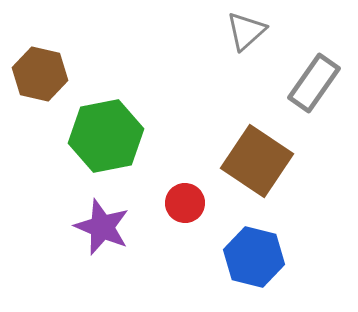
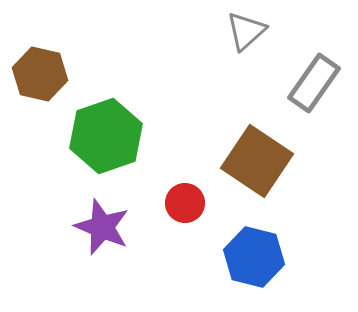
green hexagon: rotated 8 degrees counterclockwise
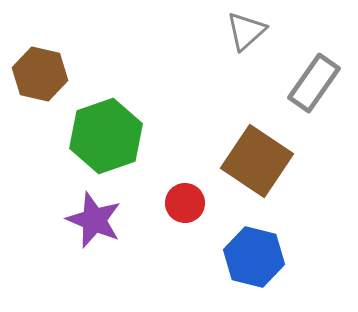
purple star: moved 8 px left, 7 px up
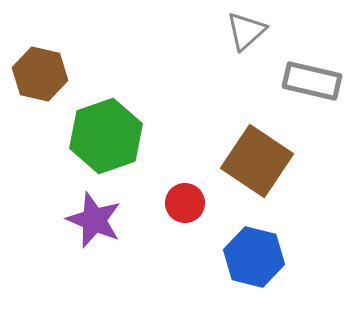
gray rectangle: moved 2 px left, 2 px up; rotated 68 degrees clockwise
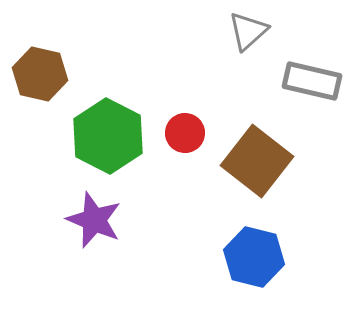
gray triangle: moved 2 px right
green hexagon: moved 2 px right; rotated 14 degrees counterclockwise
brown square: rotated 4 degrees clockwise
red circle: moved 70 px up
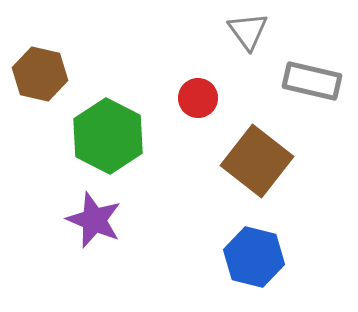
gray triangle: rotated 24 degrees counterclockwise
red circle: moved 13 px right, 35 px up
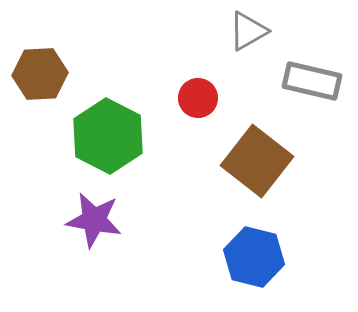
gray triangle: rotated 36 degrees clockwise
brown hexagon: rotated 16 degrees counterclockwise
purple star: rotated 12 degrees counterclockwise
